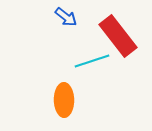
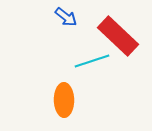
red rectangle: rotated 9 degrees counterclockwise
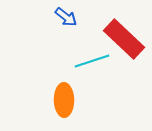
red rectangle: moved 6 px right, 3 px down
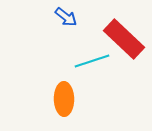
orange ellipse: moved 1 px up
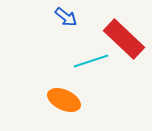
cyan line: moved 1 px left
orange ellipse: moved 1 px down; rotated 64 degrees counterclockwise
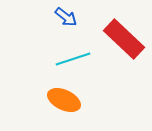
cyan line: moved 18 px left, 2 px up
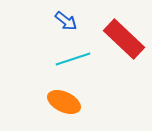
blue arrow: moved 4 px down
orange ellipse: moved 2 px down
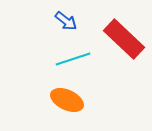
orange ellipse: moved 3 px right, 2 px up
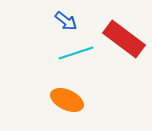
red rectangle: rotated 6 degrees counterclockwise
cyan line: moved 3 px right, 6 px up
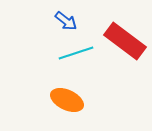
red rectangle: moved 1 px right, 2 px down
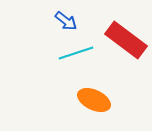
red rectangle: moved 1 px right, 1 px up
orange ellipse: moved 27 px right
